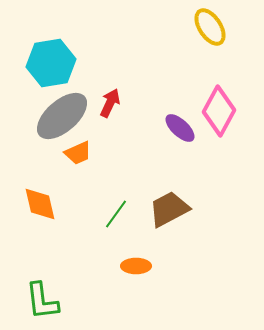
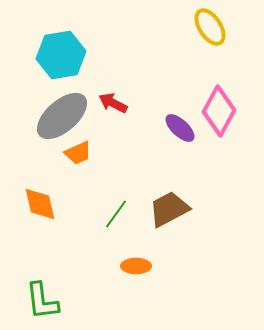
cyan hexagon: moved 10 px right, 8 px up
red arrow: moved 3 px right; rotated 88 degrees counterclockwise
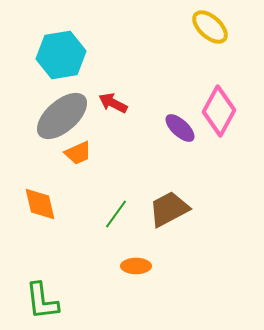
yellow ellipse: rotated 15 degrees counterclockwise
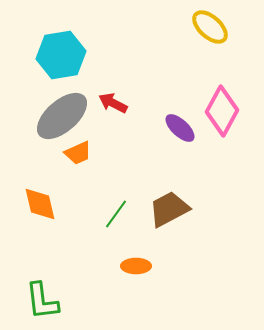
pink diamond: moved 3 px right
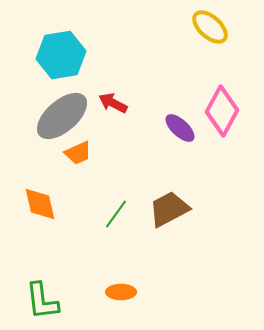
orange ellipse: moved 15 px left, 26 px down
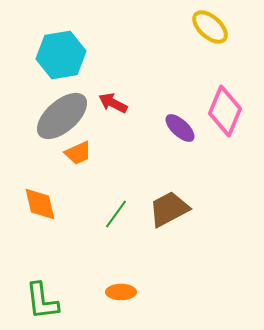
pink diamond: moved 3 px right; rotated 6 degrees counterclockwise
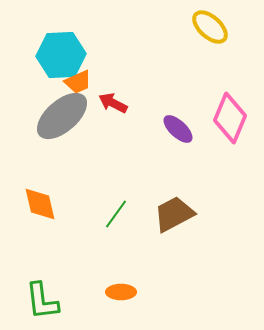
cyan hexagon: rotated 6 degrees clockwise
pink diamond: moved 5 px right, 7 px down
purple ellipse: moved 2 px left, 1 px down
orange trapezoid: moved 71 px up
brown trapezoid: moved 5 px right, 5 px down
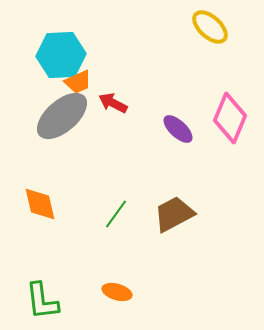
orange ellipse: moved 4 px left; rotated 16 degrees clockwise
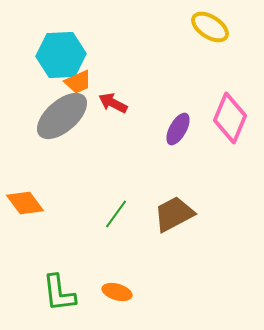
yellow ellipse: rotated 9 degrees counterclockwise
purple ellipse: rotated 76 degrees clockwise
orange diamond: moved 15 px left, 1 px up; rotated 24 degrees counterclockwise
green L-shape: moved 17 px right, 8 px up
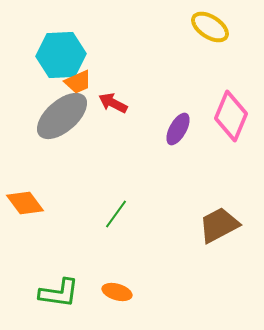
pink diamond: moved 1 px right, 2 px up
brown trapezoid: moved 45 px right, 11 px down
green L-shape: rotated 75 degrees counterclockwise
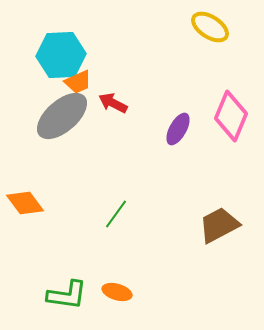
green L-shape: moved 8 px right, 2 px down
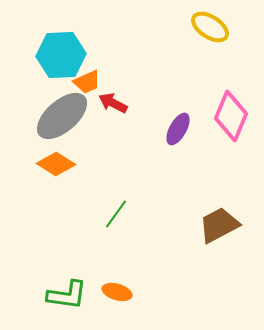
orange trapezoid: moved 9 px right
orange diamond: moved 31 px right, 39 px up; rotated 21 degrees counterclockwise
